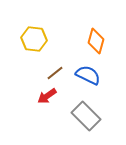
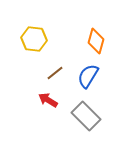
blue semicircle: moved 1 px down; rotated 85 degrees counterclockwise
red arrow: moved 1 px right, 4 px down; rotated 66 degrees clockwise
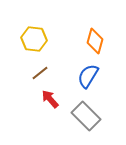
orange diamond: moved 1 px left
brown line: moved 15 px left
red arrow: moved 2 px right, 1 px up; rotated 18 degrees clockwise
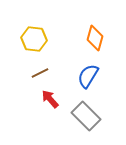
orange diamond: moved 3 px up
brown line: rotated 12 degrees clockwise
